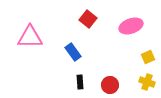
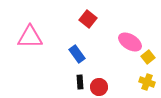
pink ellipse: moved 1 px left, 16 px down; rotated 50 degrees clockwise
blue rectangle: moved 4 px right, 2 px down
yellow square: rotated 16 degrees counterclockwise
red circle: moved 11 px left, 2 px down
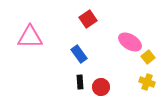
red square: rotated 18 degrees clockwise
blue rectangle: moved 2 px right
red circle: moved 2 px right
